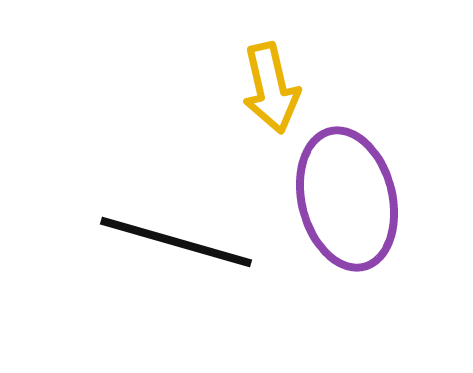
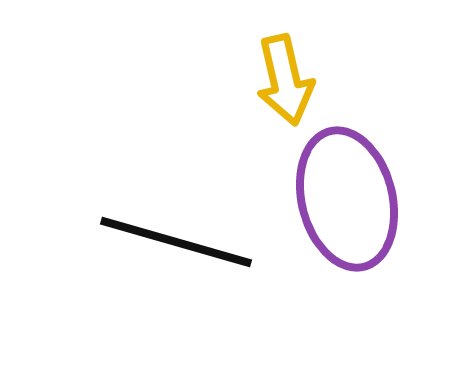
yellow arrow: moved 14 px right, 8 px up
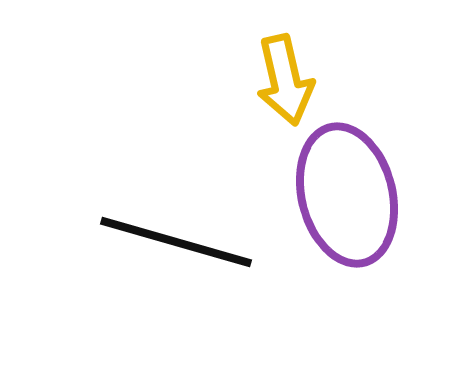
purple ellipse: moved 4 px up
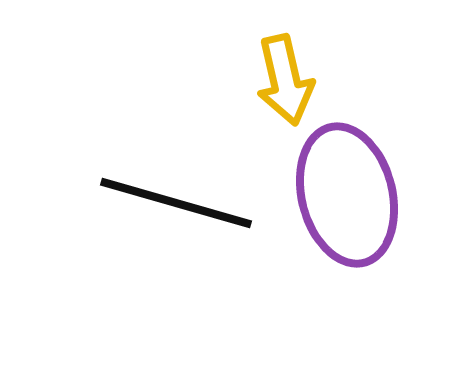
black line: moved 39 px up
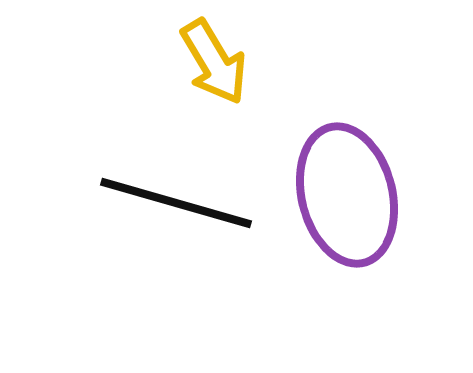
yellow arrow: moved 71 px left, 18 px up; rotated 18 degrees counterclockwise
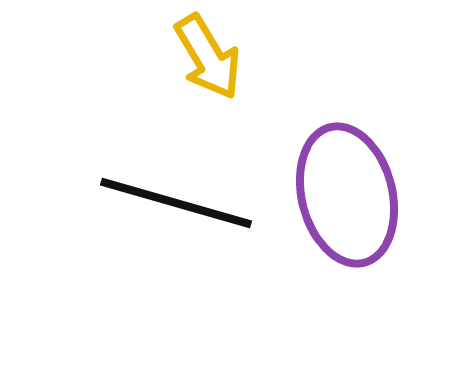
yellow arrow: moved 6 px left, 5 px up
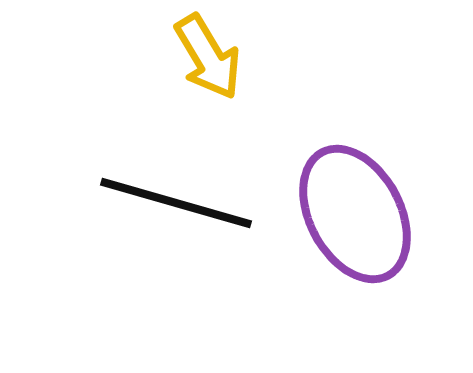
purple ellipse: moved 8 px right, 19 px down; rotated 14 degrees counterclockwise
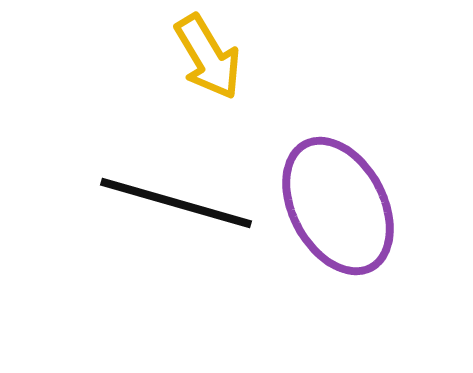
purple ellipse: moved 17 px left, 8 px up
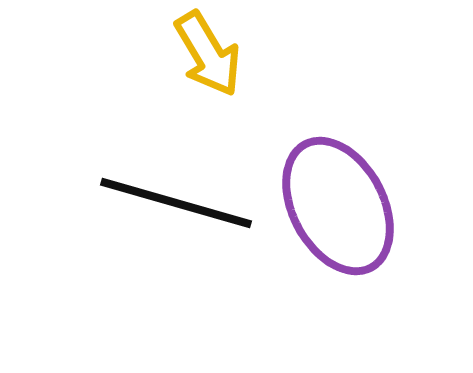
yellow arrow: moved 3 px up
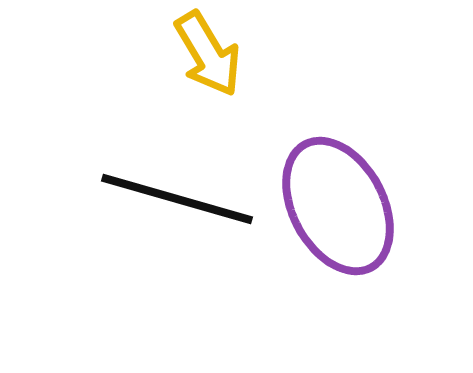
black line: moved 1 px right, 4 px up
